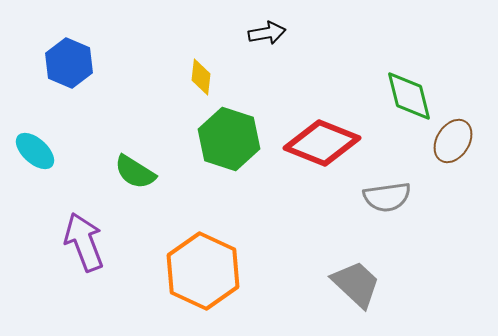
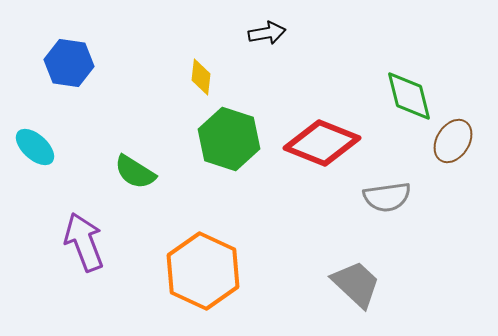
blue hexagon: rotated 15 degrees counterclockwise
cyan ellipse: moved 4 px up
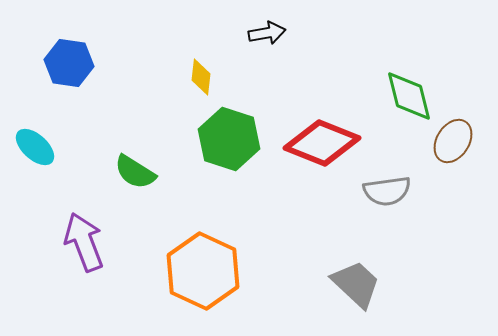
gray semicircle: moved 6 px up
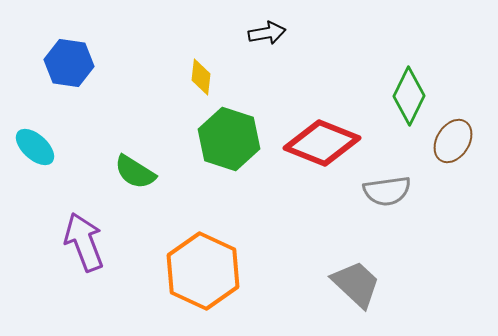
green diamond: rotated 40 degrees clockwise
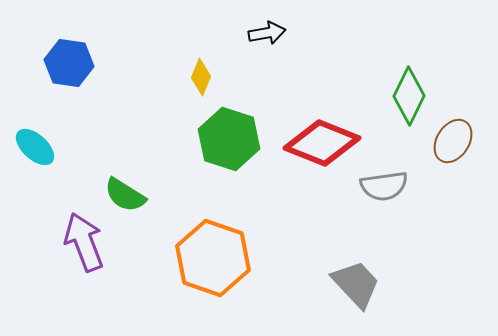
yellow diamond: rotated 15 degrees clockwise
green semicircle: moved 10 px left, 23 px down
gray semicircle: moved 3 px left, 5 px up
orange hexagon: moved 10 px right, 13 px up; rotated 6 degrees counterclockwise
gray trapezoid: rotated 4 degrees clockwise
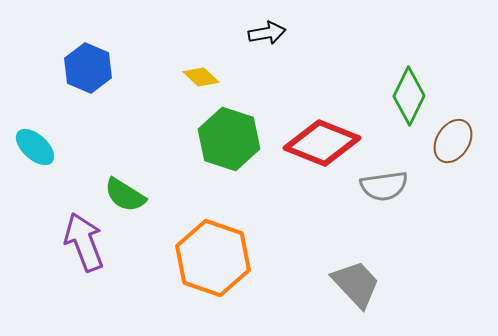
blue hexagon: moved 19 px right, 5 px down; rotated 15 degrees clockwise
yellow diamond: rotated 69 degrees counterclockwise
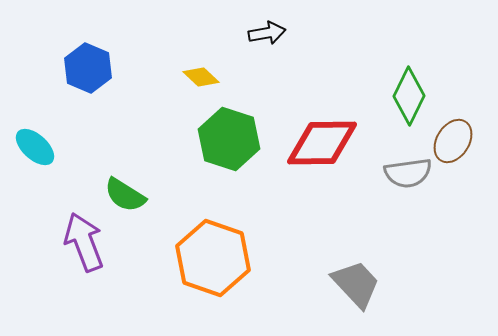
red diamond: rotated 22 degrees counterclockwise
gray semicircle: moved 24 px right, 13 px up
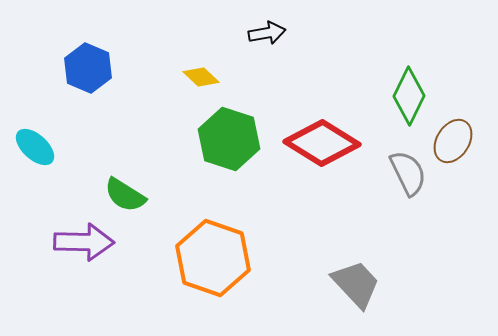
red diamond: rotated 32 degrees clockwise
gray semicircle: rotated 108 degrees counterclockwise
purple arrow: rotated 112 degrees clockwise
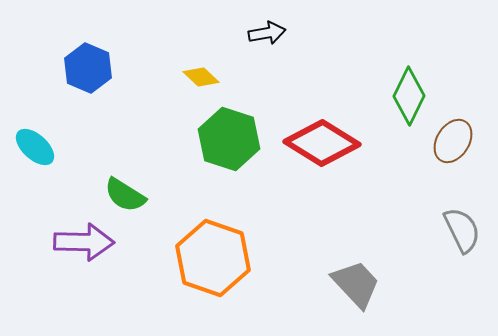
gray semicircle: moved 54 px right, 57 px down
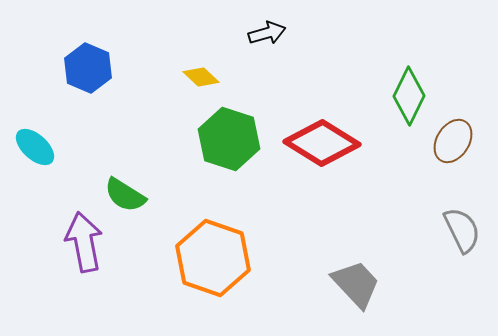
black arrow: rotated 6 degrees counterclockwise
purple arrow: rotated 102 degrees counterclockwise
